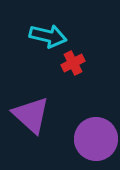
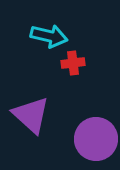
cyan arrow: moved 1 px right
red cross: rotated 20 degrees clockwise
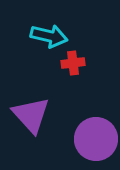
purple triangle: rotated 6 degrees clockwise
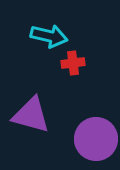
purple triangle: rotated 33 degrees counterclockwise
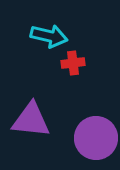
purple triangle: moved 5 px down; rotated 9 degrees counterclockwise
purple circle: moved 1 px up
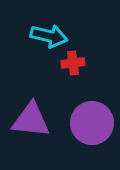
purple circle: moved 4 px left, 15 px up
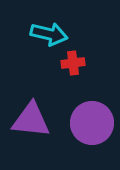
cyan arrow: moved 2 px up
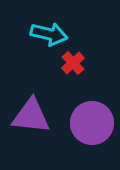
red cross: rotated 35 degrees counterclockwise
purple triangle: moved 4 px up
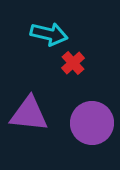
purple triangle: moved 2 px left, 2 px up
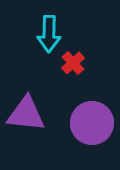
cyan arrow: rotated 78 degrees clockwise
purple triangle: moved 3 px left
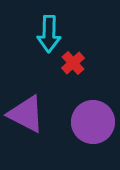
purple triangle: rotated 21 degrees clockwise
purple circle: moved 1 px right, 1 px up
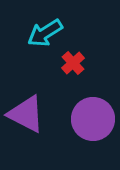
cyan arrow: moved 4 px left, 1 px up; rotated 57 degrees clockwise
purple circle: moved 3 px up
